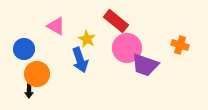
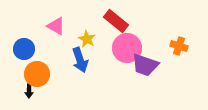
orange cross: moved 1 px left, 1 px down
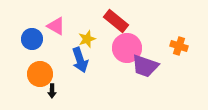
yellow star: rotated 24 degrees clockwise
blue circle: moved 8 px right, 10 px up
purple trapezoid: moved 1 px down
orange circle: moved 3 px right
black arrow: moved 23 px right
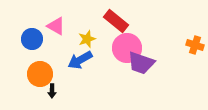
orange cross: moved 16 px right, 1 px up
blue arrow: rotated 80 degrees clockwise
purple trapezoid: moved 4 px left, 3 px up
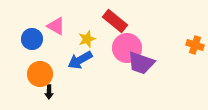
red rectangle: moved 1 px left
black arrow: moved 3 px left, 1 px down
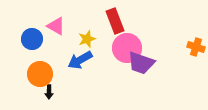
red rectangle: rotated 30 degrees clockwise
orange cross: moved 1 px right, 2 px down
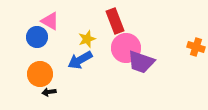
pink triangle: moved 6 px left, 5 px up
blue circle: moved 5 px right, 2 px up
pink circle: moved 1 px left
purple trapezoid: moved 1 px up
black arrow: rotated 80 degrees clockwise
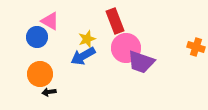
blue arrow: moved 3 px right, 4 px up
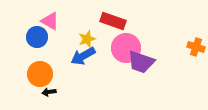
red rectangle: moved 2 px left; rotated 50 degrees counterclockwise
